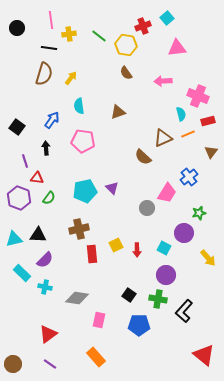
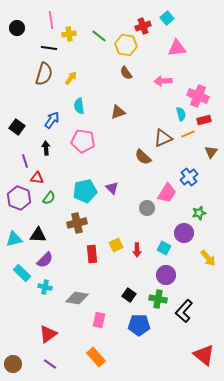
red rectangle at (208, 121): moved 4 px left, 1 px up
brown cross at (79, 229): moved 2 px left, 6 px up
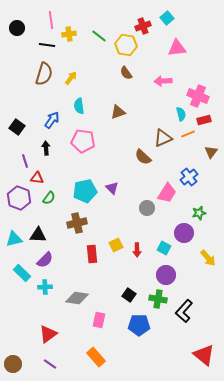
black line at (49, 48): moved 2 px left, 3 px up
cyan cross at (45, 287): rotated 16 degrees counterclockwise
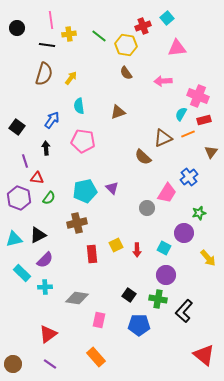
cyan semicircle at (181, 114): rotated 136 degrees counterclockwise
black triangle at (38, 235): rotated 30 degrees counterclockwise
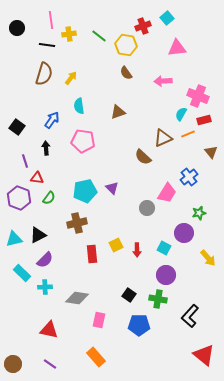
brown triangle at (211, 152): rotated 16 degrees counterclockwise
black L-shape at (184, 311): moved 6 px right, 5 px down
red triangle at (48, 334): moved 1 px right, 4 px up; rotated 48 degrees clockwise
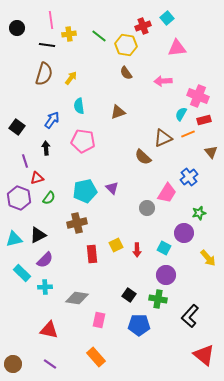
red triangle at (37, 178): rotated 24 degrees counterclockwise
